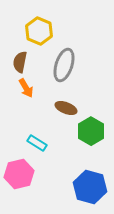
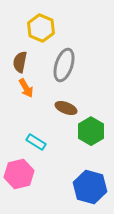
yellow hexagon: moved 2 px right, 3 px up
cyan rectangle: moved 1 px left, 1 px up
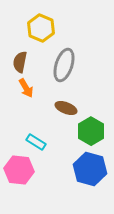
pink hexagon: moved 4 px up; rotated 20 degrees clockwise
blue hexagon: moved 18 px up
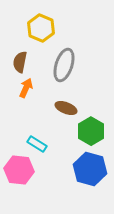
orange arrow: rotated 126 degrees counterclockwise
cyan rectangle: moved 1 px right, 2 px down
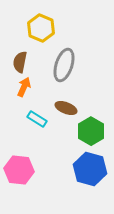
orange arrow: moved 2 px left, 1 px up
cyan rectangle: moved 25 px up
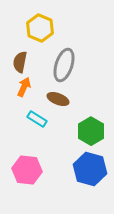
yellow hexagon: moved 1 px left
brown ellipse: moved 8 px left, 9 px up
pink hexagon: moved 8 px right
